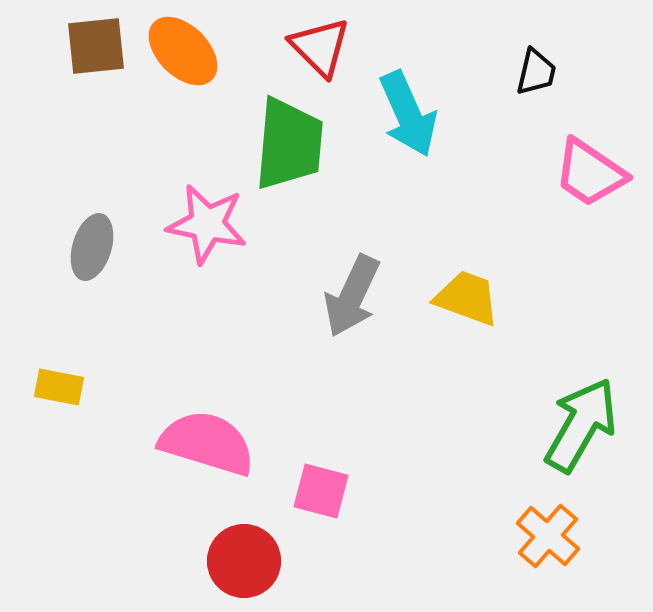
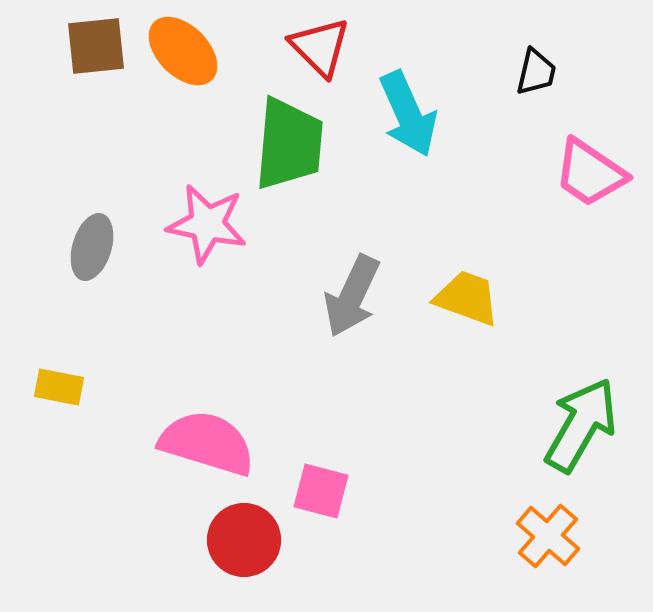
red circle: moved 21 px up
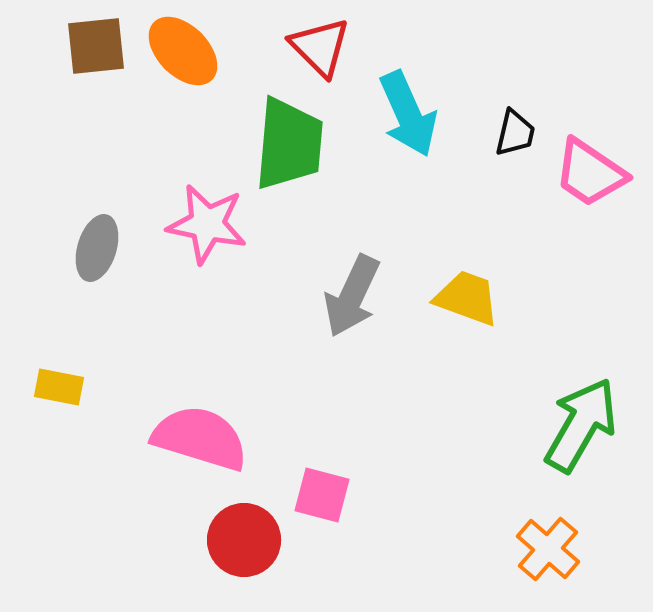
black trapezoid: moved 21 px left, 61 px down
gray ellipse: moved 5 px right, 1 px down
pink semicircle: moved 7 px left, 5 px up
pink square: moved 1 px right, 4 px down
orange cross: moved 13 px down
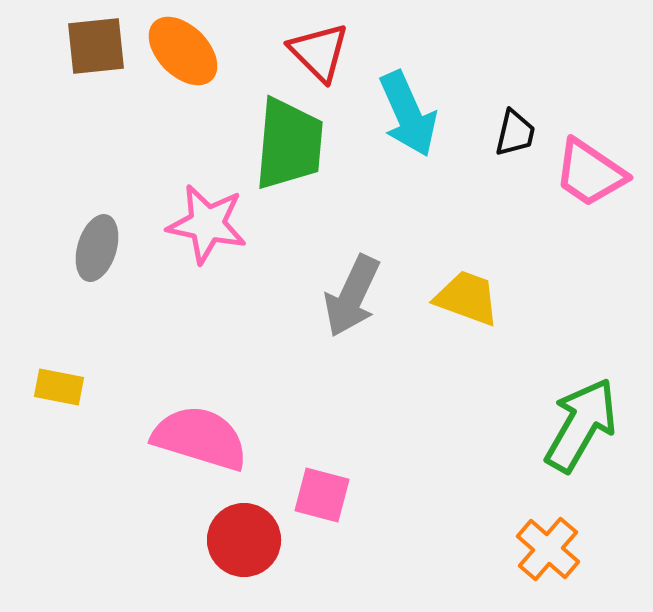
red triangle: moved 1 px left, 5 px down
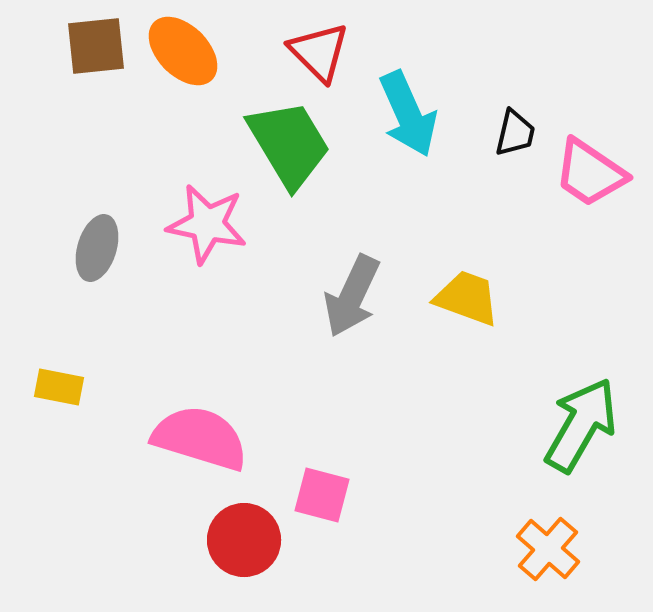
green trapezoid: rotated 36 degrees counterclockwise
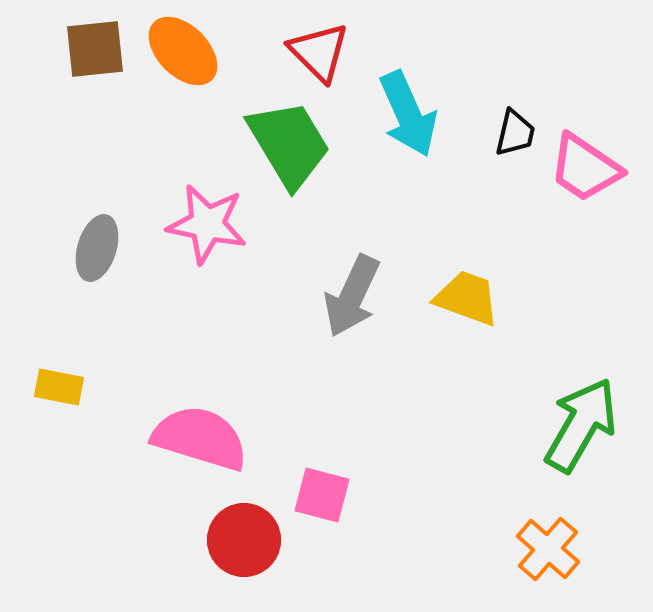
brown square: moved 1 px left, 3 px down
pink trapezoid: moved 5 px left, 5 px up
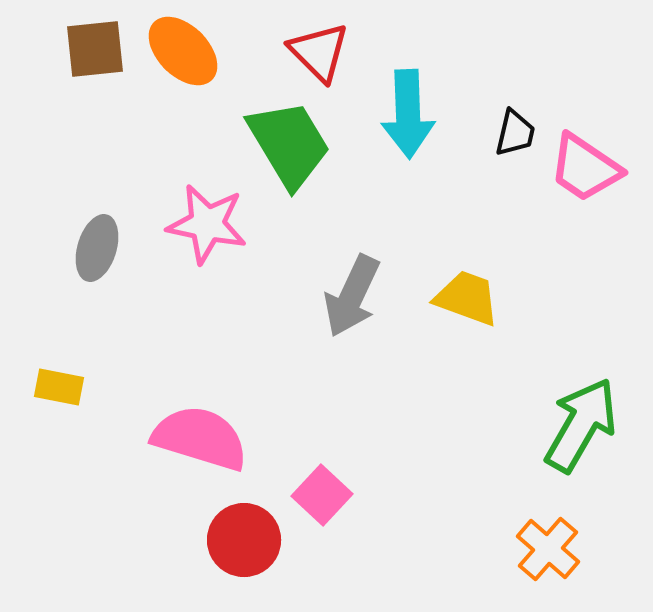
cyan arrow: rotated 22 degrees clockwise
pink square: rotated 28 degrees clockwise
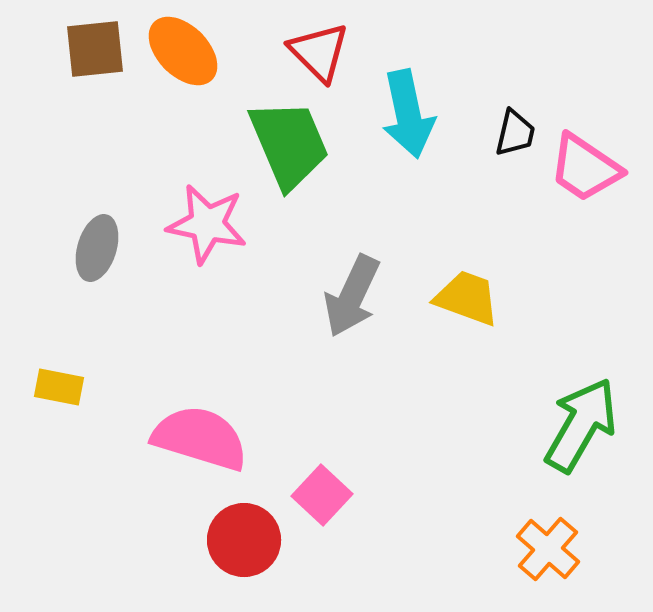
cyan arrow: rotated 10 degrees counterclockwise
green trapezoid: rotated 8 degrees clockwise
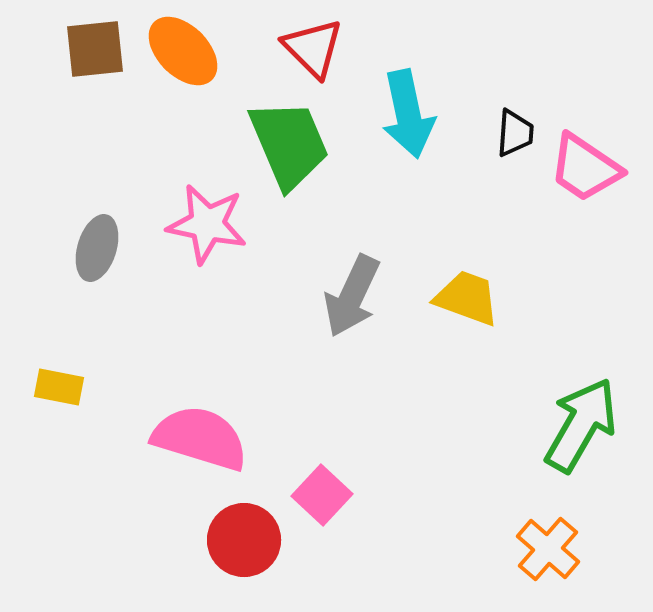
red triangle: moved 6 px left, 4 px up
black trapezoid: rotated 9 degrees counterclockwise
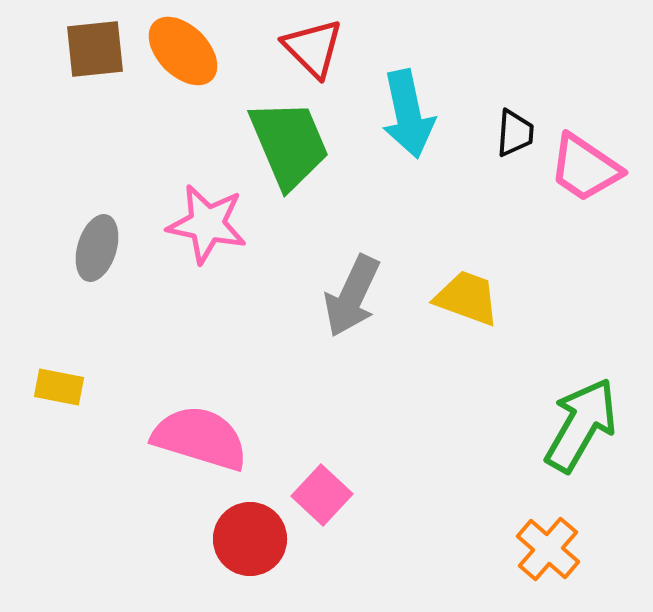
red circle: moved 6 px right, 1 px up
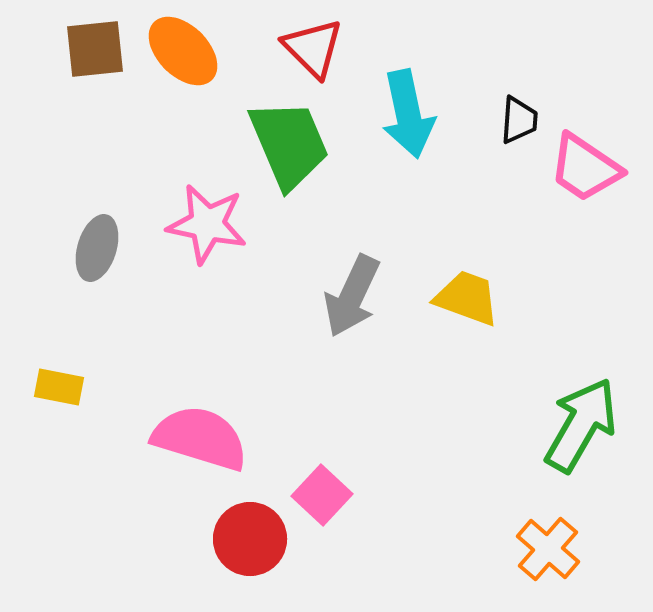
black trapezoid: moved 4 px right, 13 px up
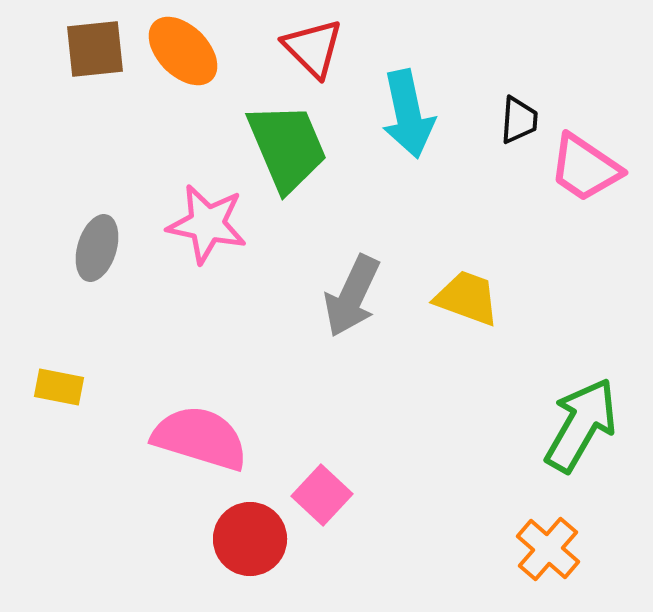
green trapezoid: moved 2 px left, 3 px down
